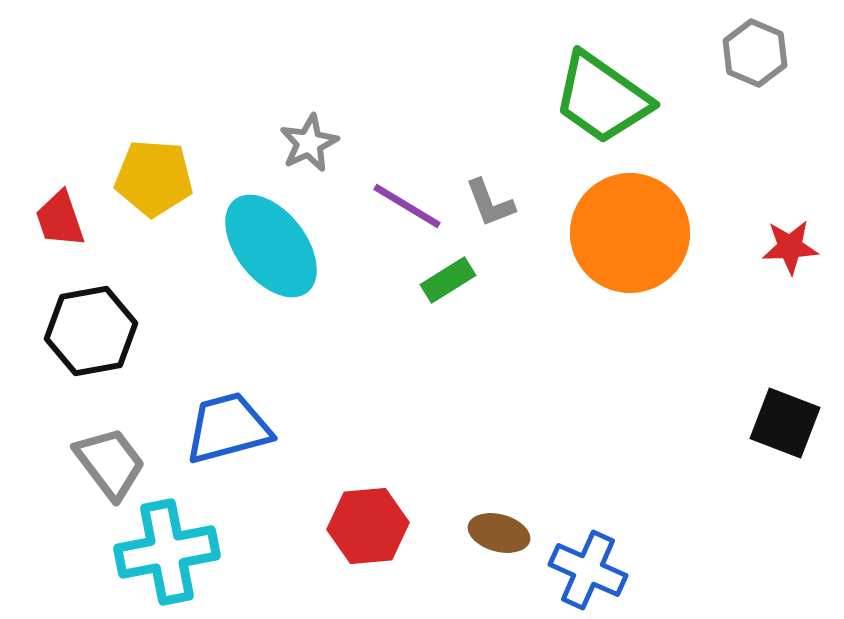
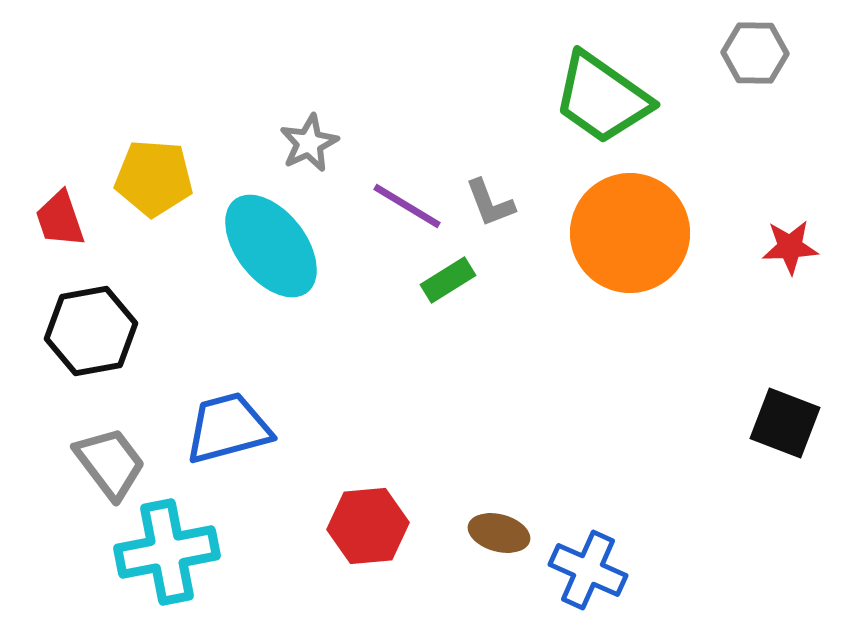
gray hexagon: rotated 22 degrees counterclockwise
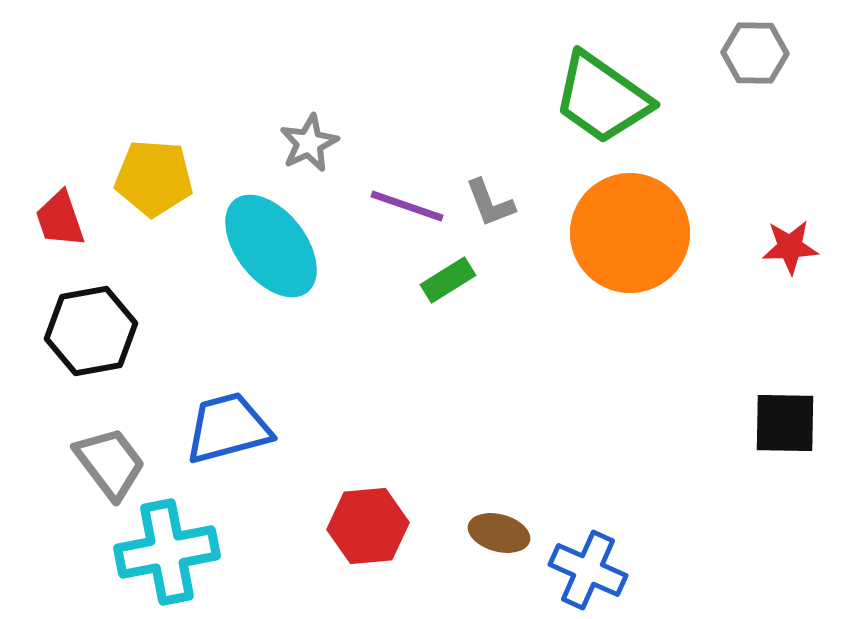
purple line: rotated 12 degrees counterclockwise
black square: rotated 20 degrees counterclockwise
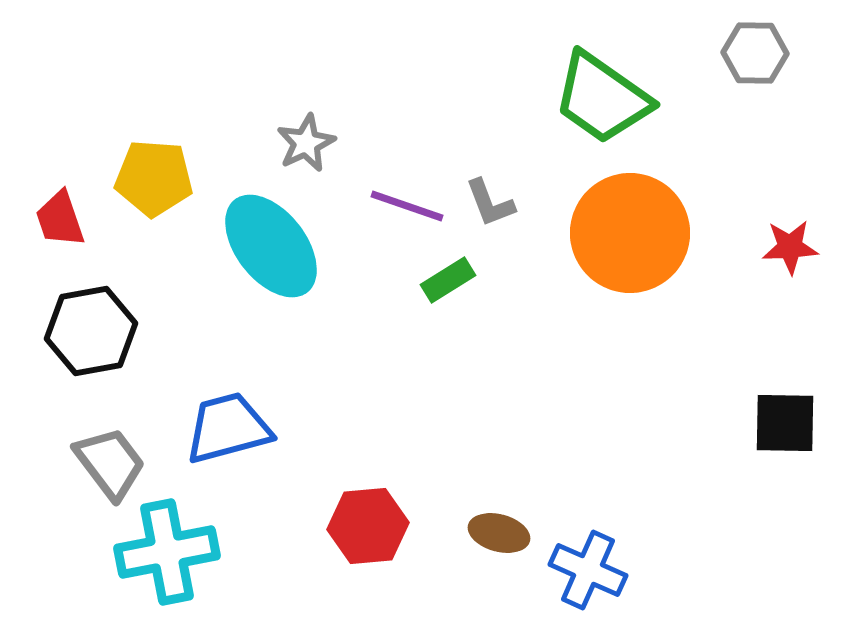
gray star: moved 3 px left
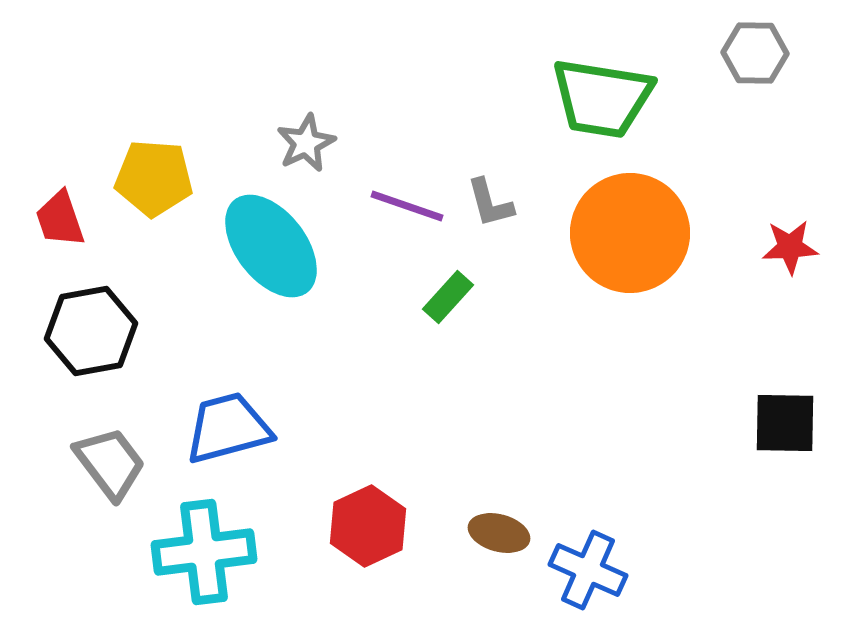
green trapezoid: rotated 26 degrees counterclockwise
gray L-shape: rotated 6 degrees clockwise
green rectangle: moved 17 px down; rotated 16 degrees counterclockwise
red hexagon: rotated 20 degrees counterclockwise
cyan cross: moved 37 px right; rotated 4 degrees clockwise
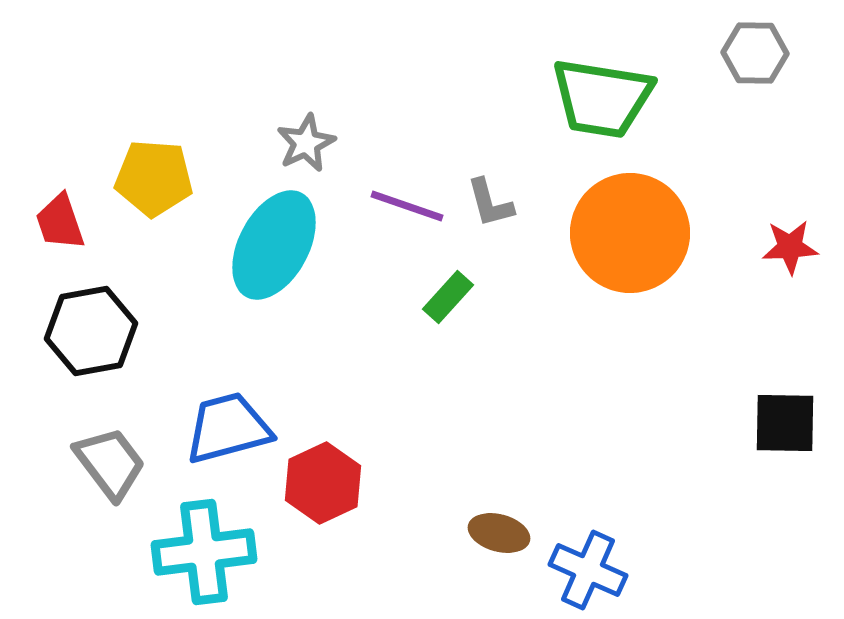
red trapezoid: moved 3 px down
cyan ellipse: moved 3 px right, 1 px up; rotated 66 degrees clockwise
red hexagon: moved 45 px left, 43 px up
